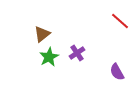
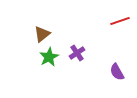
red line: rotated 60 degrees counterclockwise
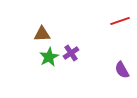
brown triangle: rotated 36 degrees clockwise
purple cross: moved 6 px left
purple semicircle: moved 5 px right, 2 px up
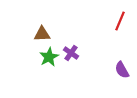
red line: rotated 48 degrees counterclockwise
purple cross: rotated 21 degrees counterclockwise
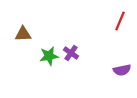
brown triangle: moved 19 px left
green star: moved 1 px up; rotated 18 degrees clockwise
purple semicircle: rotated 72 degrees counterclockwise
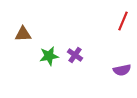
red line: moved 3 px right
purple cross: moved 4 px right, 2 px down
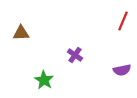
brown triangle: moved 2 px left, 1 px up
green star: moved 5 px left, 24 px down; rotated 30 degrees counterclockwise
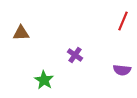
purple semicircle: rotated 18 degrees clockwise
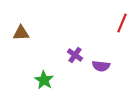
red line: moved 1 px left, 2 px down
purple semicircle: moved 21 px left, 4 px up
